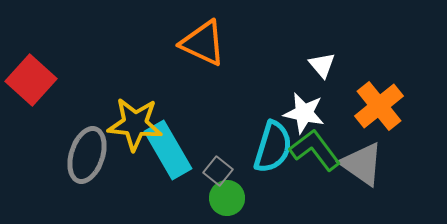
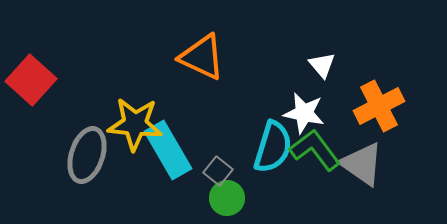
orange triangle: moved 1 px left, 14 px down
orange cross: rotated 12 degrees clockwise
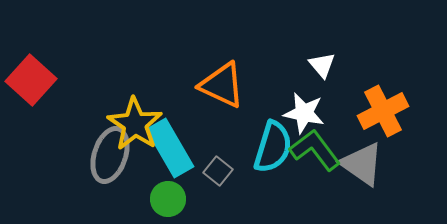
orange triangle: moved 20 px right, 28 px down
orange cross: moved 4 px right, 5 px down
yellow star: rotated 28 degrees clockwise
cyan rectangle: moved 2 px right, 2 px up
gray ellipse: moved 23 px right
green circle: moved 59 px left, 1 px down
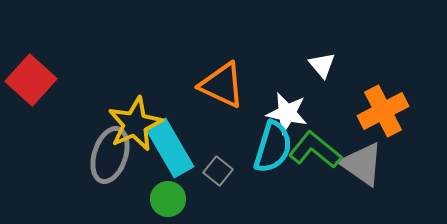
white star: moved 17 px left
yellow star: rotated 14 degrees clockwise
green L-shape: rotated 14 degrees counterclockwise
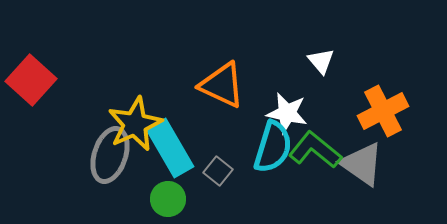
white triangle: moved 1 px left, 4 px up
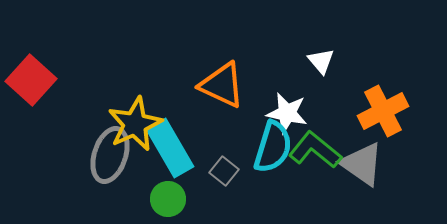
gray square: moved 6 px right
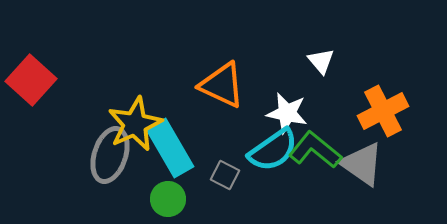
cyan semicircle: moved 3 px down; rotated 38 degrees clockwise
gray square: moved 1 px right, 4 px down; rotated 12 degrees counterclockwise
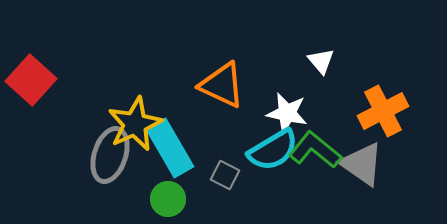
cyan semicircle: rotated 4 degrees clockwise
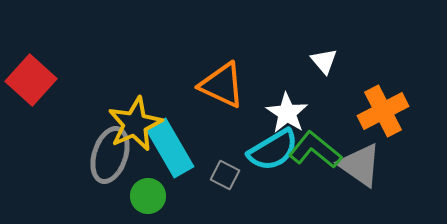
white triangle: moved 3 px right
white star: rotated 21 degrees clockwise
gray triangle: moved 2 px left, 1 px down
green circle: moved 20 px left, 3 px up
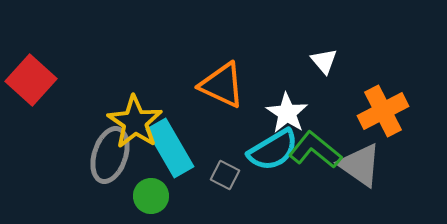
yellow star: moved 2 px up; rotated 14 degrees counterclockwise
green circle: moved 3 px right
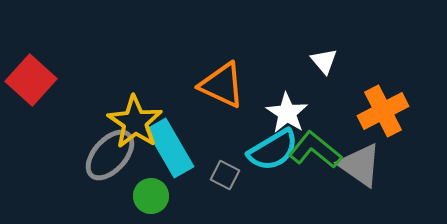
gray ellipse: rotated 24 degrees clockwise
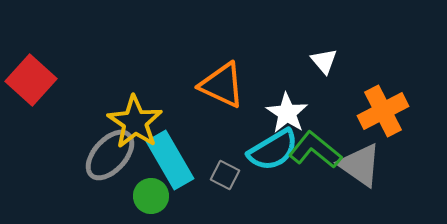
cyan rectangle: moved 12 px down
